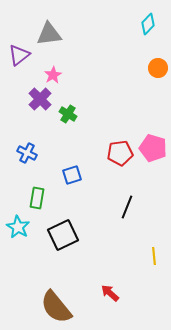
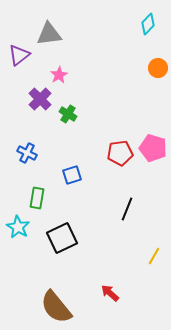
pink star: moved 6 px right
black line: moved 2 px down
black square: moved 1 px left, 3 px down
yellow line: rotated 36 degrees clockwise
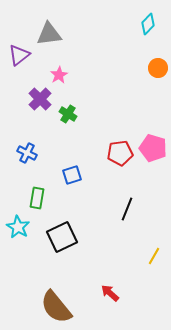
black square: moved 1 px up
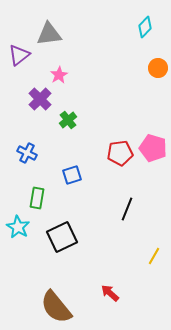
cyan diamond: moved 3 px left, 3 px down
green cross: moved 6 px down; rotated 18 degrees clockwise
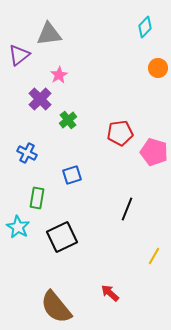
pink pentagon: moved 1 px right, 4 px down
red pentagon: moved 20 px up
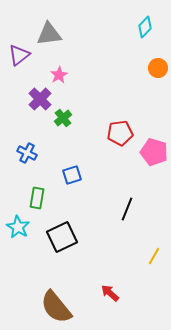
green cross: moved 5 px left, 2 px up
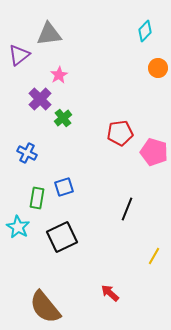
cyan diamond: moved 4 px down
blue square: moved 8 px left, 12 px down
brown semicircle: moved 11 px left
